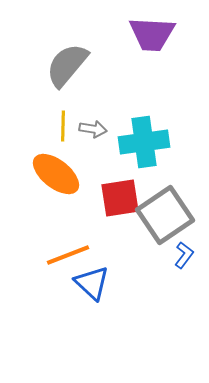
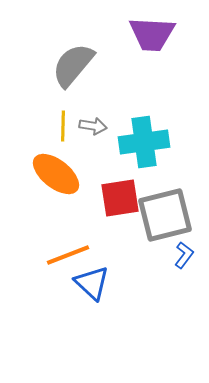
gray semicircle: moved 6 px right
gray arrow: moved 3 px up
gray square: rotated 20 degrees clockwise
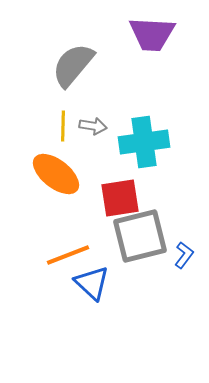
gray square: moved 25 px left, 21 px down
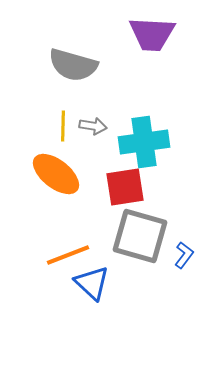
gray semicircle: rotated 114 degrees counterclockwise
red square: moved 5 px right, 11 px up
gray square: rotated 30 degrees clockwise
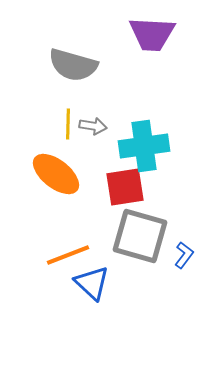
yellow line: moved 5 px right, 2 px up
cyan cross: moved 4 px down
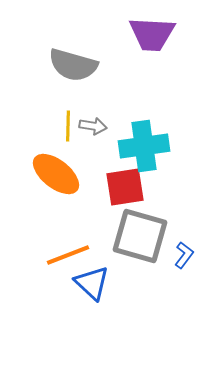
yellow line: moved 2 px down
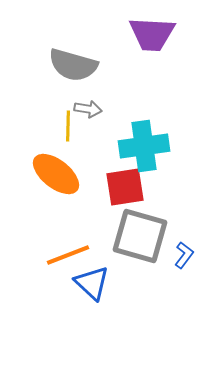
gray arrow: moved 5 px left, 17 px up
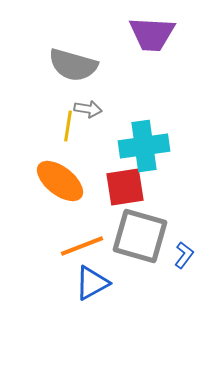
yellow line: rotated 8 degrees clockwise
orange ellipse: moved 4 px right, 7 px down
orange line: moved 14 px right, 9 px up
blue triangle: rotated 48 degrees clockwise
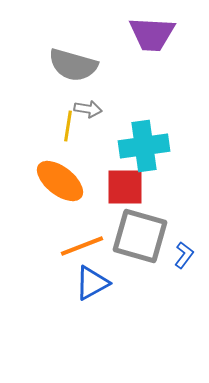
red square: rotated 9 degrees clockwise
